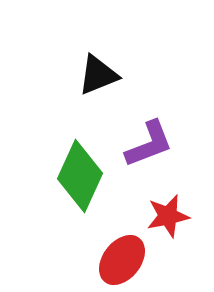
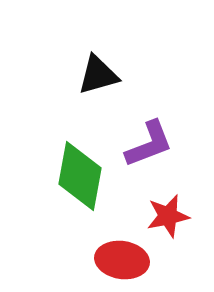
black triangle: rotated 6 degrees clockwise
green diamond: rotated 14 degrees counterclockwise
red ellipse: rotated 60 degrees clockwise
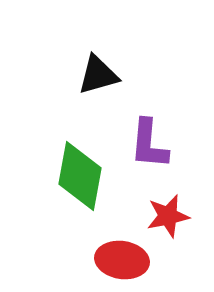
purple L-shape: rotated 116 degrees clockwise
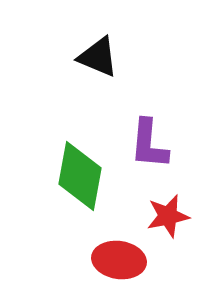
black triangle: moved 18 px up; rotated 39 degrees clockwise
red ellipse: moved 3 px left
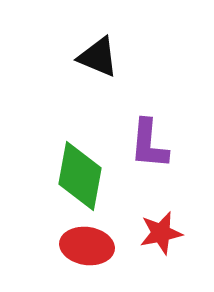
red star: moved 7 px left, 17 px down
red ellipse: moved 32 px left, 14 px up
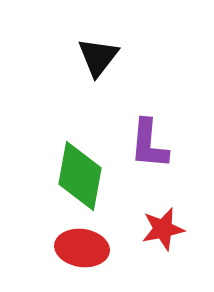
black triangle: rotated 45 degrees clockwise
red star: moved 2 px right, 4 px up
red ellipse: moved 5 px left, 2 px down
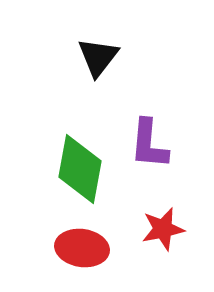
green diamond: moved 7 px up
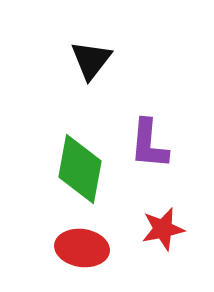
black triangle: moved 7 px left, 3 px down
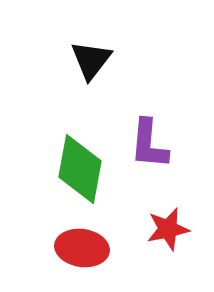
red star: moved 5 px right
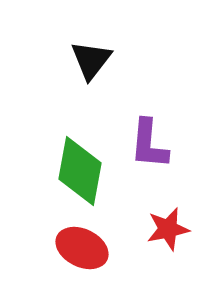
green diamond: moved 2 px down
red ellipse: rotated 18 degrees clockwise
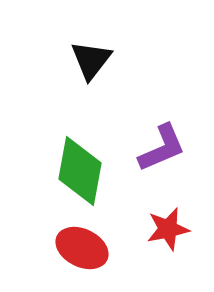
purple L-shape: moved 13 px right, 4 px down; rotated 118 degrees counterclockwise
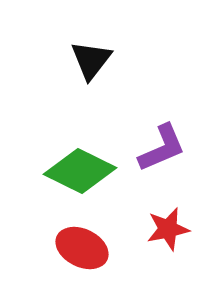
green diamond: rotated 74 degrees counterclockwise
